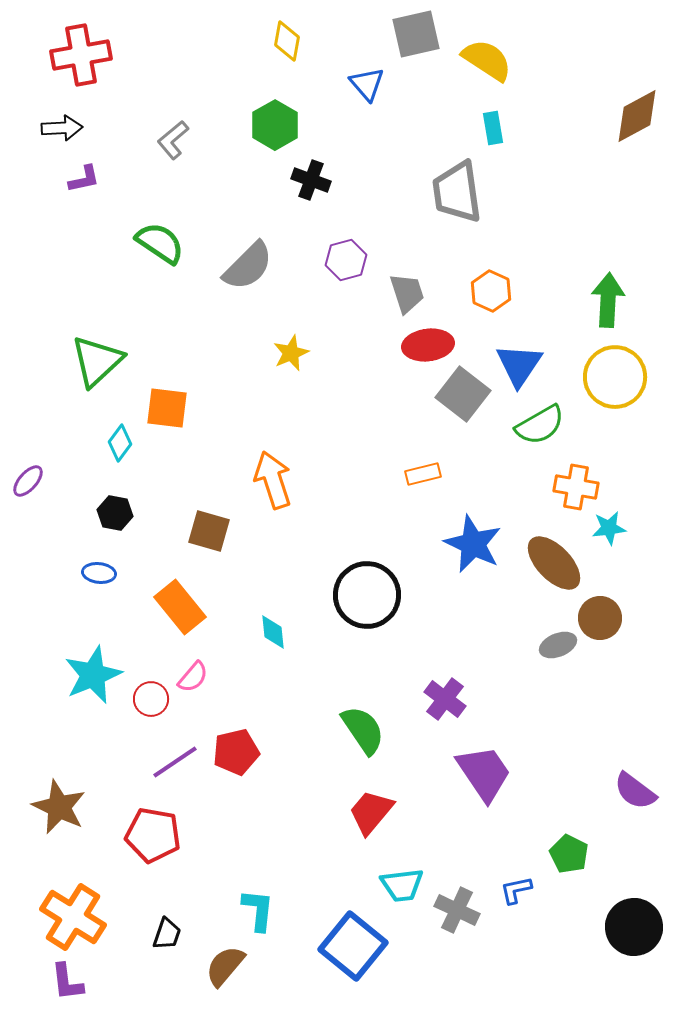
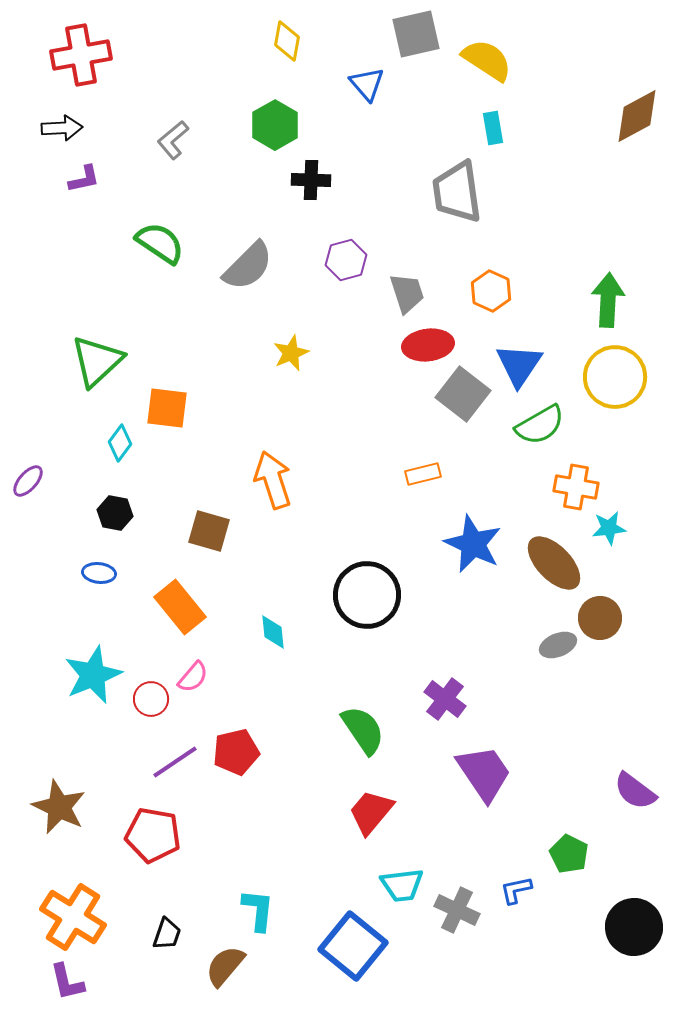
black cross at (311, 180): rotated 18 degrees counterclockwise
purple L-shape at (67, 982): rotated 6 degrees counterclockwise
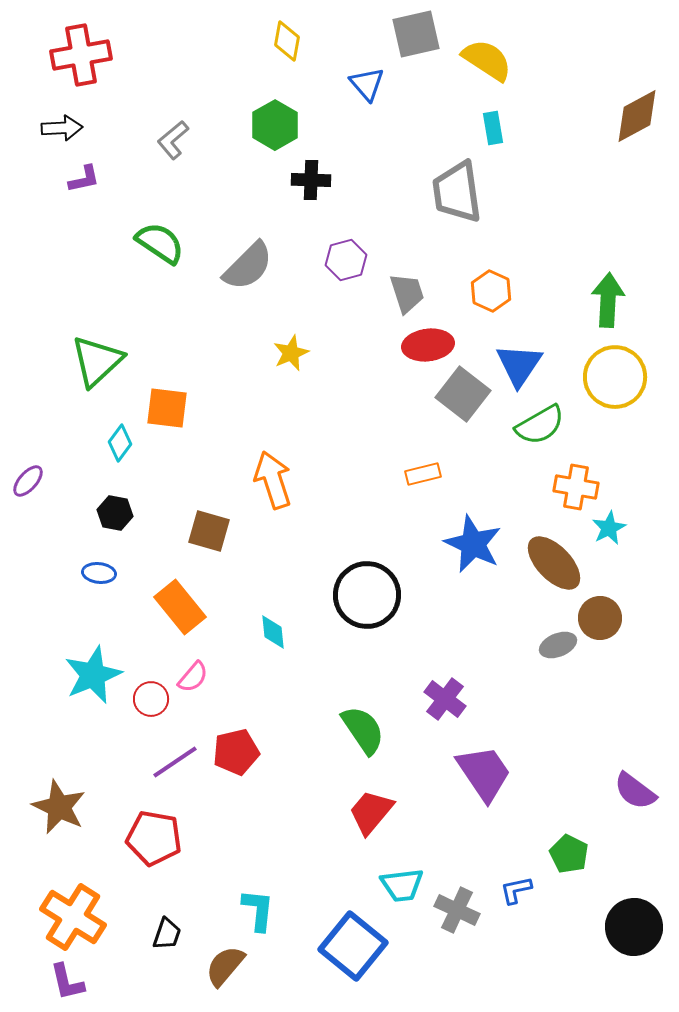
cyan star at (609, 528): rotated 20 degrees counterclockwise
red pentagon at (153, 835): moved 1 px right, 3 px down
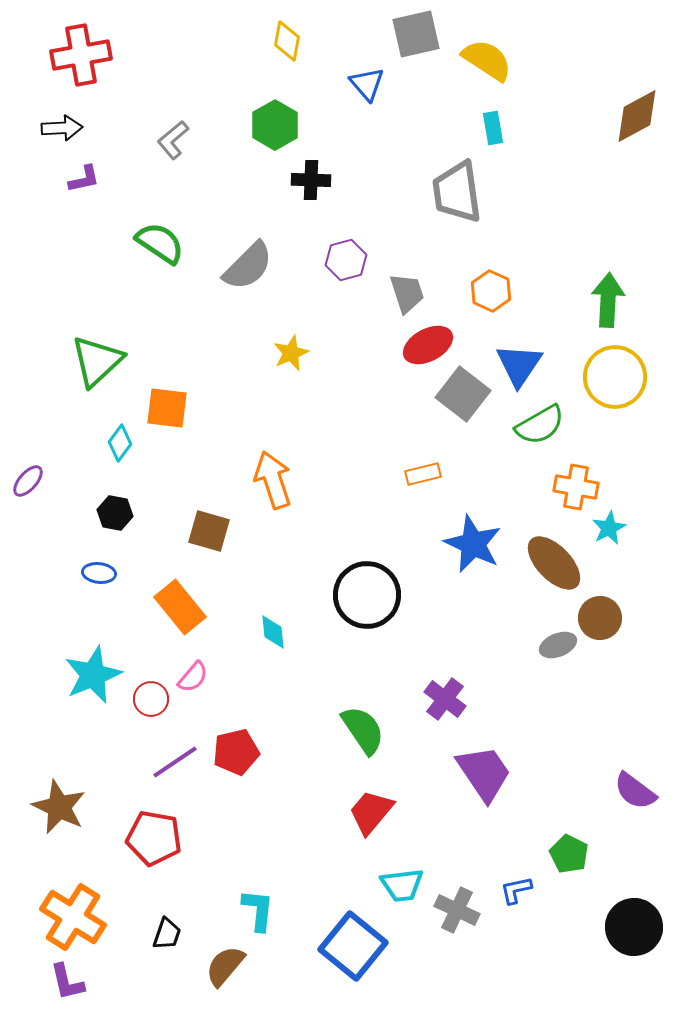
red ellipse at (428, 345): rotated 21 degrees counterclockwise
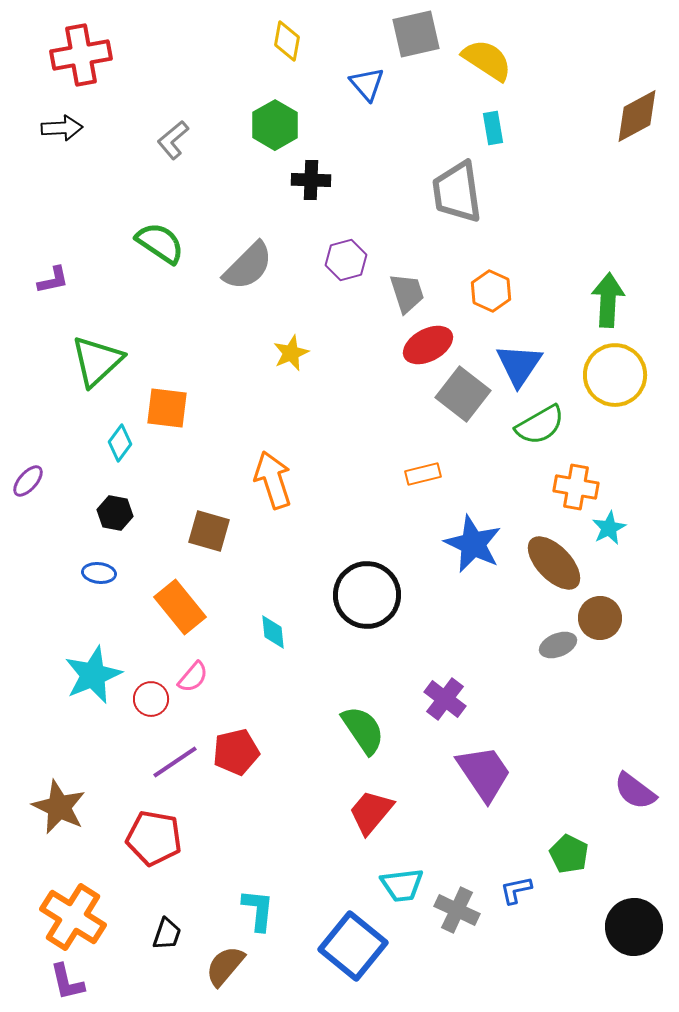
purple L-shape at (84, 179): moved 31 px left, 101 px down
yellow circle at (615, 377): moved 2 px up
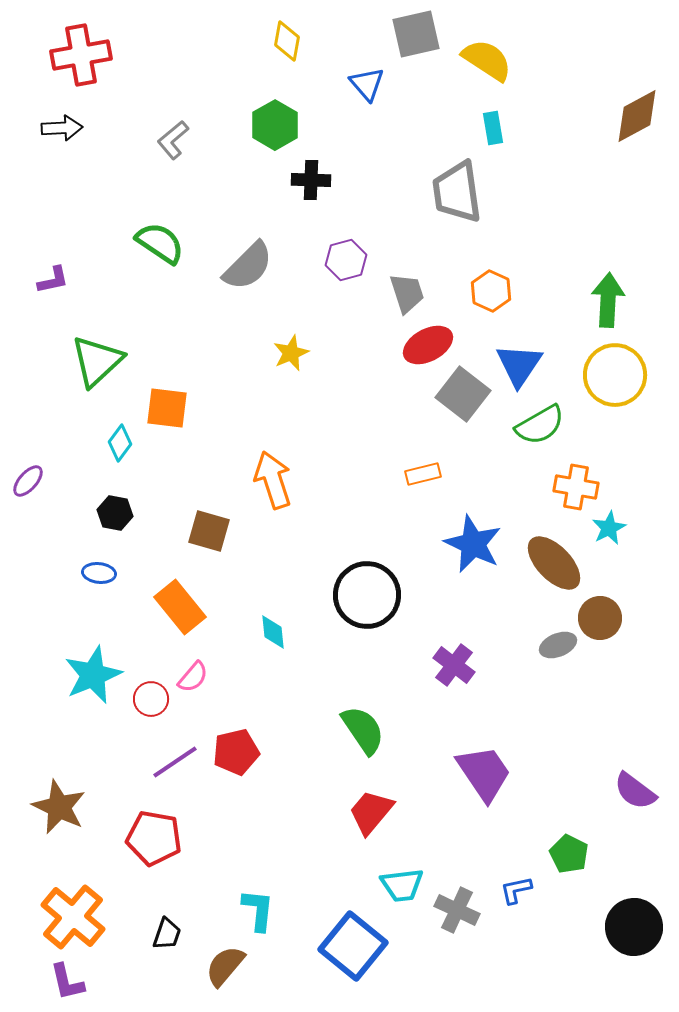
purple cross at (445, 699): moved 9 px right, 34 px up
orange cross at (73, 917): rotated 8 degrees clockwise
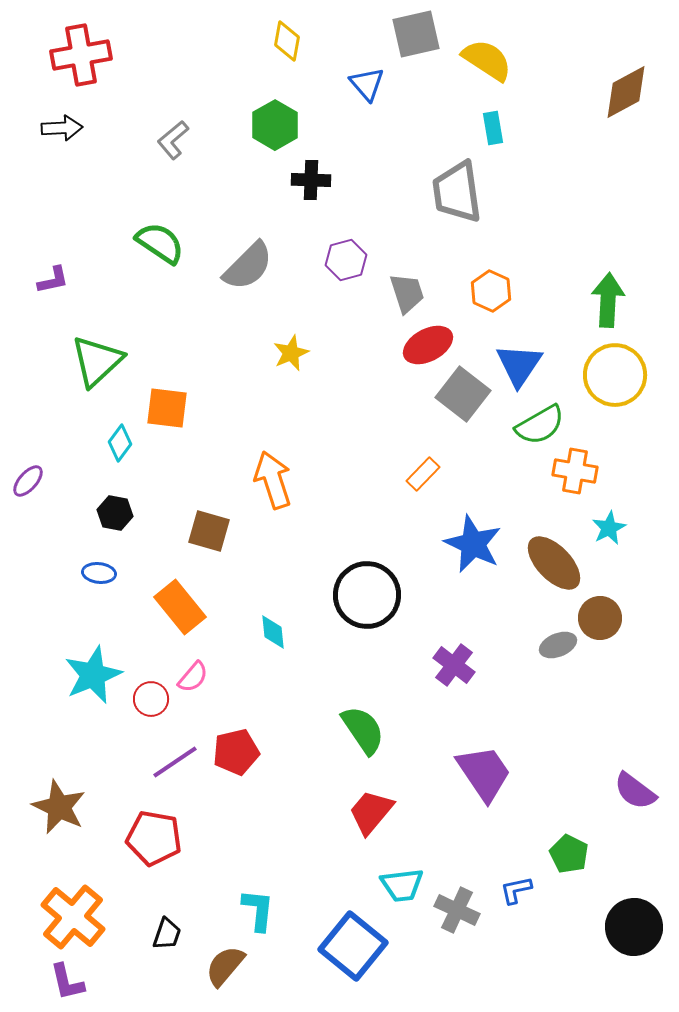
brown diamond at (637, 116): moved 11 px left, 24 px up
orange rectangle at (423, 474): rotated 32 degrees counterclockwise
orange cross at (576, 487): moved 1 px left, 16 px up
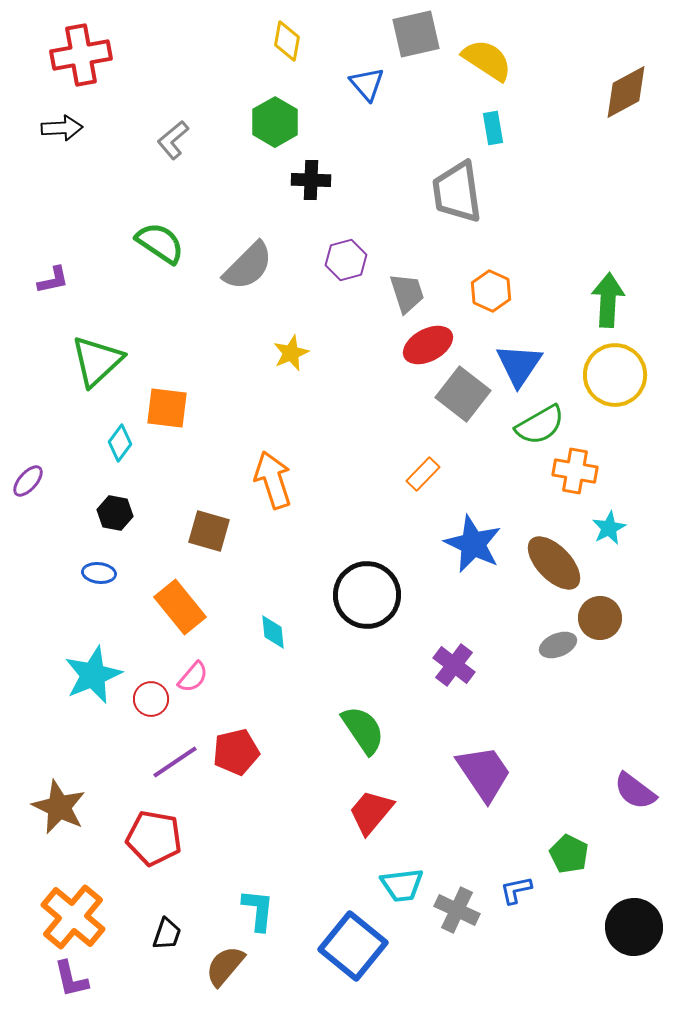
green hexagon at (275, 125): moved 3 px up
purple L-shape at (67, 982): moved 4 px right, 3 px up
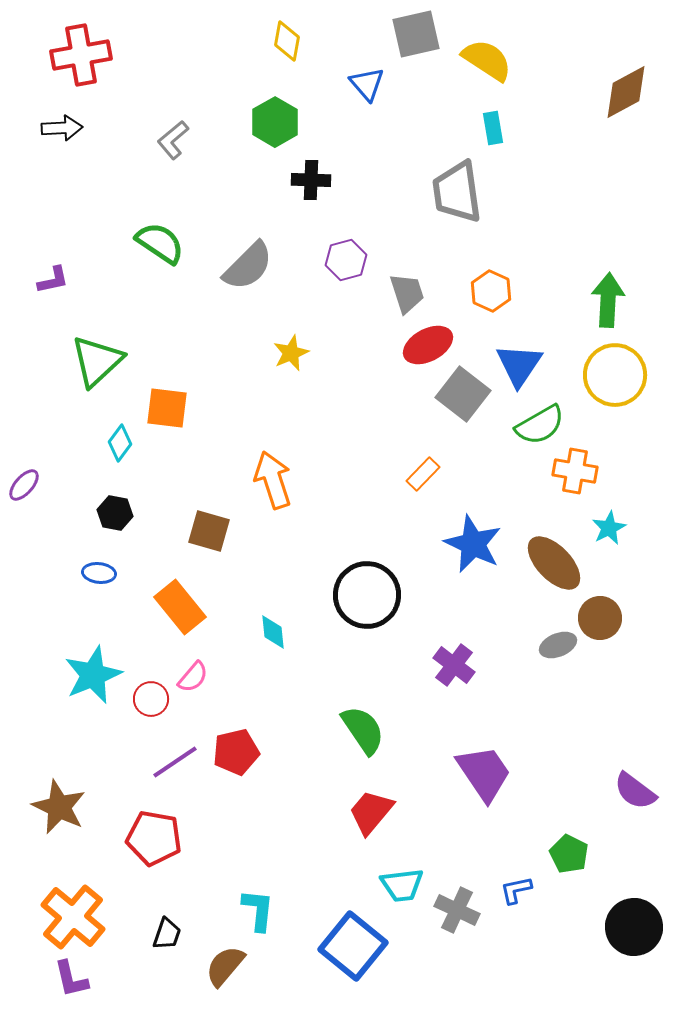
purple ellipse at (28, 481): moved 4 px left, 4 px down
